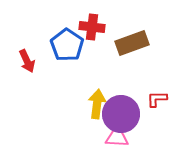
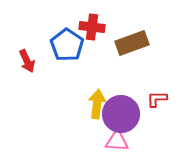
pink triangle: moved 4 px down
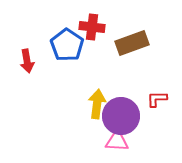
red arrow: rotated 15 degrees clockwise
purple circle: moved 2 px down
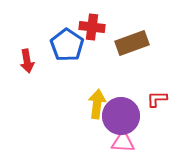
pink triangle: moved 6 px right, 1 px down
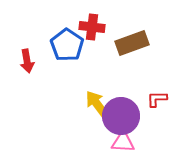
yellow arrow: rotated 44 degrees counterclockwise
